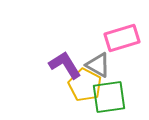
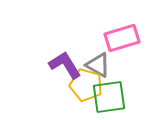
yellow pentagon: moved 1 px right; rotated 12 degrees counterclockwise
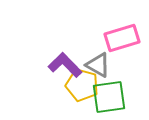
purple L-shape: rotated 12 degrees counterclockwise
yellow pentagon: moved 4 px left
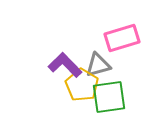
gray triangle: rotated 44 degrees counterclockwise
yellow pentagon: rotated 16 degrees clockwise
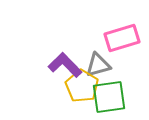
yellow pentagon: moved 1 px down
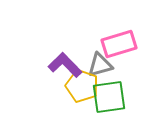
pink rectangle: moved 3 px left, 6 px down
gray triangle: moved 2 px right
yellow pentagon: rotated 12 degrees counterclockwise
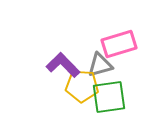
purple L-shape: moved 2 px left
yellow pentagon: rotated 16 degrees counterclockwise
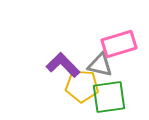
gray triangle: rotated 28 degrees clockwise
